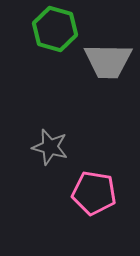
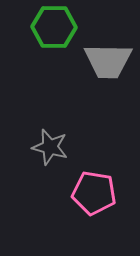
green hexagon: moved 1 px left, 2 px up; rotated 15 degrees counterclockwise
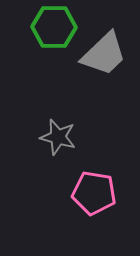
gray trapezoid: moved 4 px left, 7 px up; rotated 45 degrees counterclockwise
gray star: moved 8 px right, 10 px up
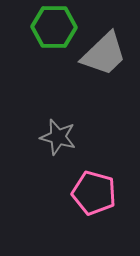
pink pentagon: rotated 6 degrees clockwise
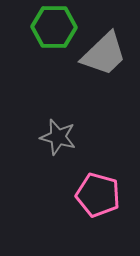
pink pentagon: moved 4 px right, 2 px down
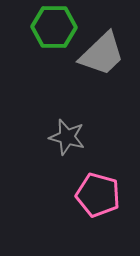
gray trapezoid: moved 2 px left
gray star: moved 9 px right
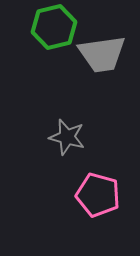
green hexagon: rotated 15 degrees counterclockwise
gray trapezoid: rotated 36 degrees clockwise
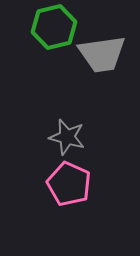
pink pentagon: moved 29 px left, 11 px up; rotated 9 degrees clockwise
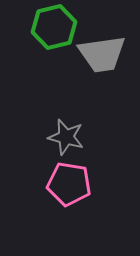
gray star: moved 1 px left
pink pentagon: rotated 15 degrees counterclockwise
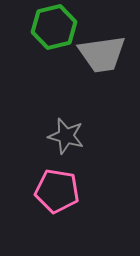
gray star: moved 1 px up
pink pentagon: moved 12 px left, 7 px down
